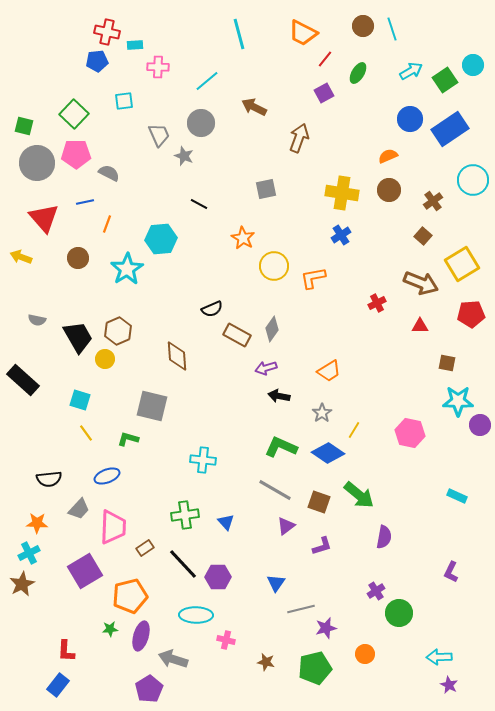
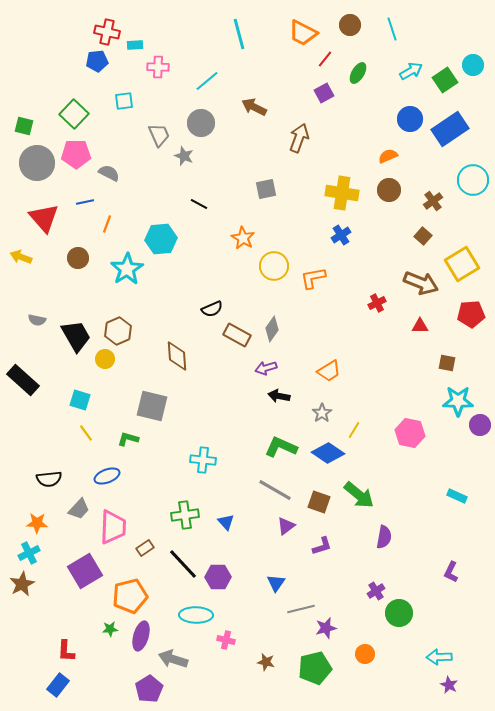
brown circle at (363, 26): moved 13 px left, 1 px up
black trapezoid at (78, 337): moved 2 px left, 1 px up
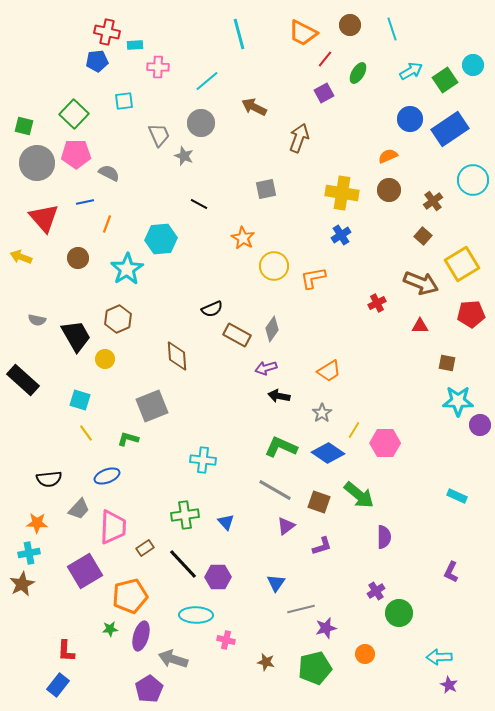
brown hexagon at (118, 331): moved 12 px up
gray square at (152, 406): rotated 36 degrees counterclockwise
pink hexagon at (410, 433): moved 25 px left, 10 px down; rotated 12 degrees counterclockwise
purple semicircle at (384, 537): rotated 10 degrees counterclockwise
cyan cross at (29, 553): rotated 15 degrees clockwise
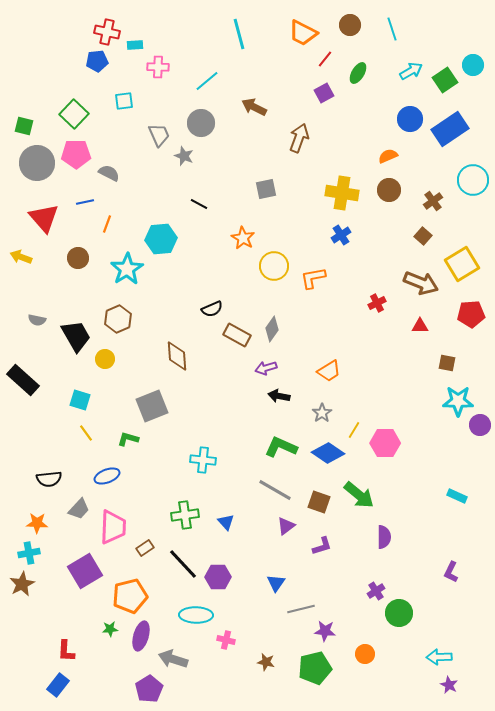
purple star at (326, 628): moved 1 px left, 3 px down; rotated 20 degrees clockwise
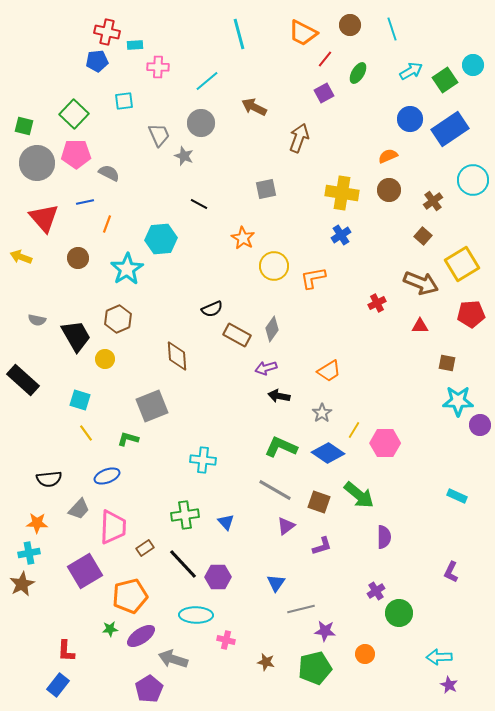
purple ellipse at (141, 636): rotated 40 degrees clockwise
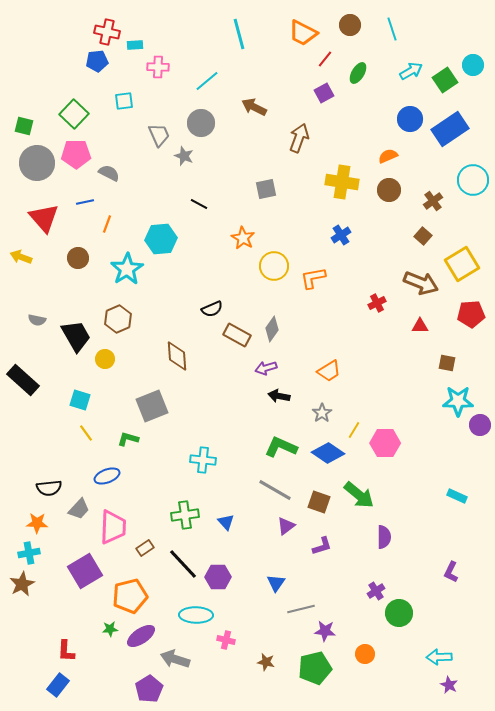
yellow cross at (342, 193): moved 11 px up
black semicircle at (49, 479): moved 9 px down
gray arrow at (173, 659): moved 2 px right
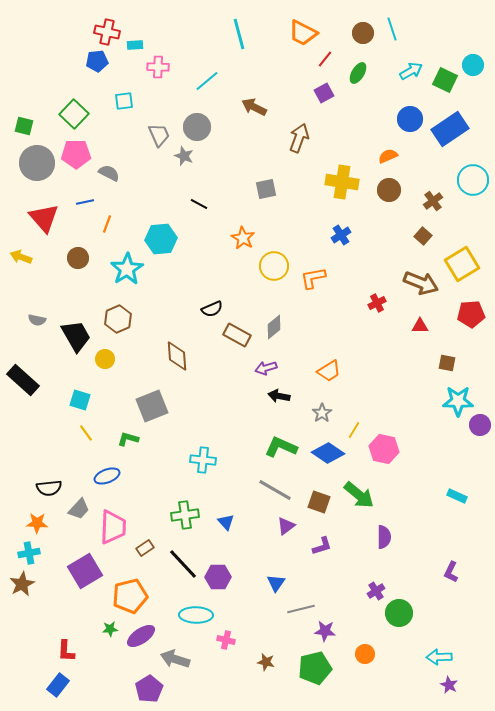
brown circle at (350, 25): moved 13 px right, 8 px down
green square at (445, 80): rotated 30 degrees counterclockwise
gray circle at (201, 123): moved 4 px left, 4 px down
gray diamond at (272, 329): moved 2 px right, 2 px up; rotated 15 degrees clockwise
pink hexagon at (385, 443): moved 1 px left, 6 px down; rotated 12 degrees clockwise
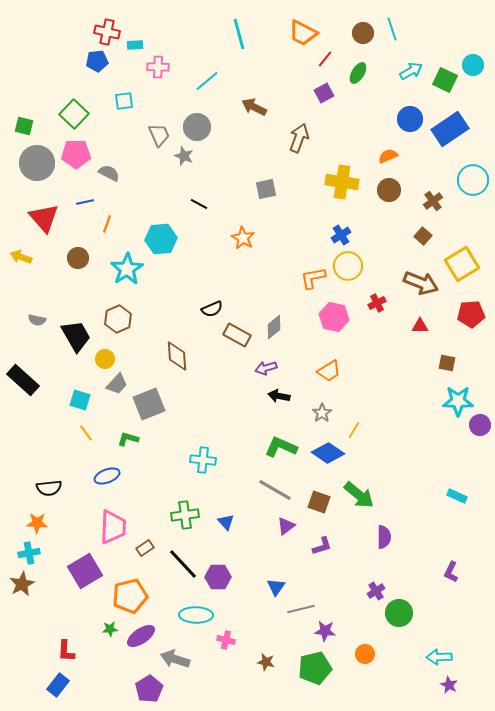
yellow circle at (274, 266): moved 74 px right
gray square at (152, 406): moved 3 px left, 2 px up
pink hexagon at (384, 449): moved 50 px left, 132 px up
gray trapezoid at (79, 509): moved 38 px right, 125 px up
blue triangle at (276, 583): moved 4 px down
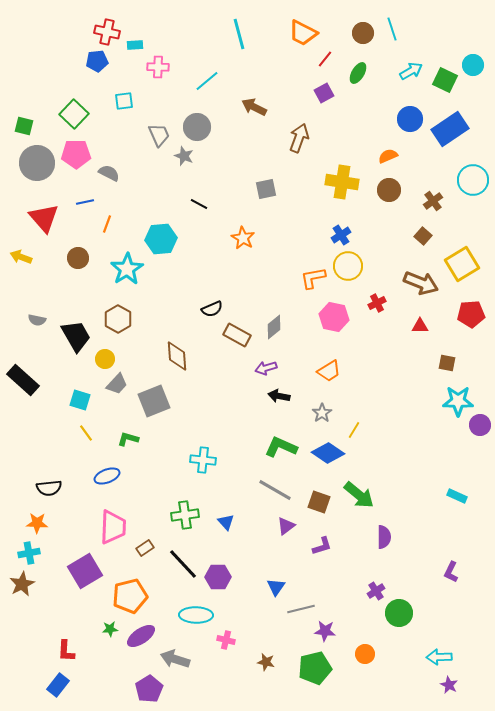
brown hexagon at (118, 319): rotated 8 degrees counterclockwise
gray square at (149, 404): moved 5 px right, 3 px up
